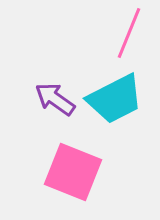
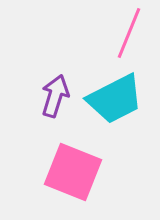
purple arrow: moved 3 px up; rotated 72 degrees clockwise
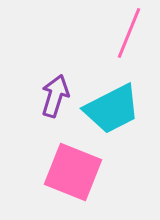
cyan trapezoid: moved 3 px left, 10 px down
